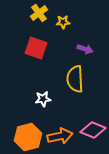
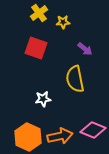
purple arrow: rotated 21 degrees clockwise
yellow semicircle: rotated 8 degrees counterclockwise
orange hexagon: rotated 20 degrees counterclockwise
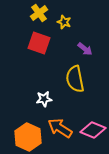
yellow star: moved 1 px right; rotated 24 degrees clockwise
red square: moved 3 px right, 5 px up
white star: moved 1 px right
orange arrow: moved 8 px up; rotated 135 degrees counterclockwise
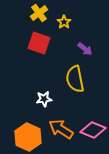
yellow star: rotated 16 degrees clockwise
orange arrow: moved 1 px right, 1 px down
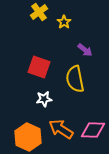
yellow cross: moved 1 px up
red square: moved 24 px down
purple arrow: moved 1 px down
pink diamond: rotated 20 degrees counterclockwise
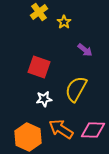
yellow semicircle: moved 1 px right, 10 px down; rotated 40 degrees clockwise
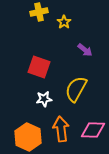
yellow cross: rotated 24 degrees clockwise
orange arrow: rotated 50 degrees clockwise
